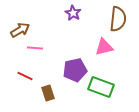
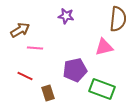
purple star: moved 7 px left, 3 px down; rotated 21 degrees counterclockwise
green rectangle: moved 1 px right, 2 px down
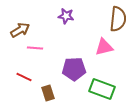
purple pentagon: moved 1 px left, 1 px up; rotated 10 degrees clockwise
red line: moved 1 px left, 1 px down
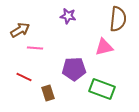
purple star: moved 2 px right
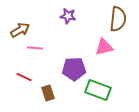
green rectangle: moved 4 px left, 1 px down
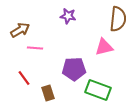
red line: moved 1 px down; rotated 28 degrees clockwise
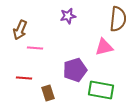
purple star: rotated 21 degrees counterclockwise
brown arrow: rotated 144 degrees clockwise
purple pentagon: moved 1 px right, 1 px down; rotated 15 degrees counterclockwise
red line: rotated 49 degrees counterclockwise
green rectangle: moved 3 px right; rotated 10 degrees counterclockwise
